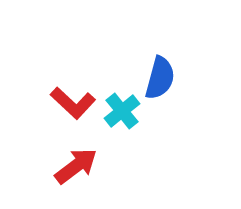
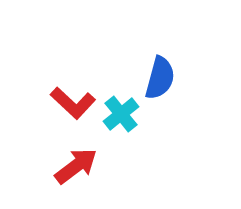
cyan cross: moved 1 px left, 3 px down
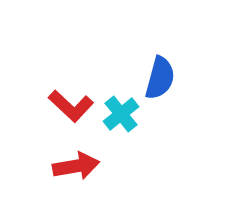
red L-shape: moved 2 px left, 3 px down
red arrow: rotated 27 degrees clockwise
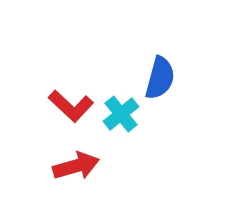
red arrow: rotated 6 degrees counterclockwise
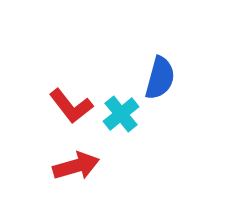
red L-shape: rotated 9 degrees clockwise
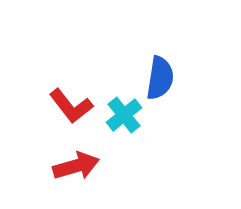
blue semicircle: rotated 6 degrees counterclockwise
cyan cross: moved 3 px right, 1 px down
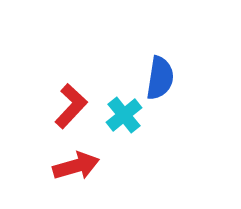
red L-shape: rotated 99 degrees counterclockwise
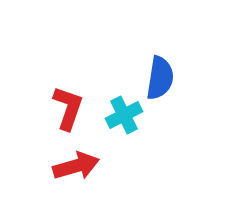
red L-shape: moved 3 px left, 2 px down; rotated 24 degrees counterclockwise
cyan cross: rotated 12 degrees clockwise
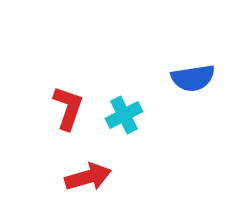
blue semicircle: moved 33 px right; rotated 72 degrees clockwise
red arrow: moved 12 px right, 11 px down
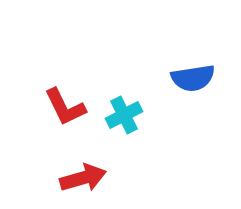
red L-shape: moved 3 px left, 1 px up; rotated 135 degrees clockwise
red arrow: moved 5 px left, 1 px down
